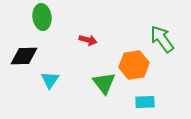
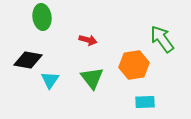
black diamond: moved 4 px right, 4 px down; rotated 12 degrees clockwise
green triangle: moved 12 px left, 5 px up
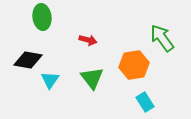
green arrow: moved 1 px up
cyan rectangle: rotated 60 degrees clockwise
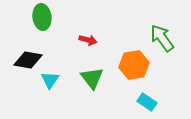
cyan rectangle: moved 2 px right; rotated 24 degrees counterclockwise
